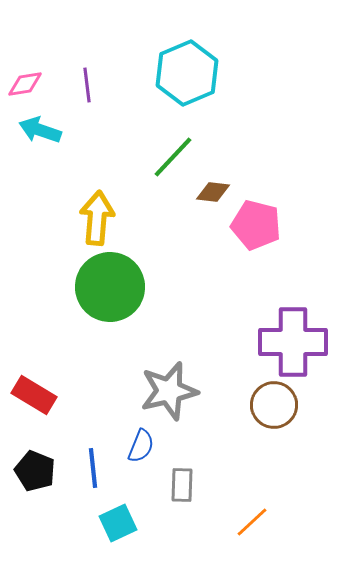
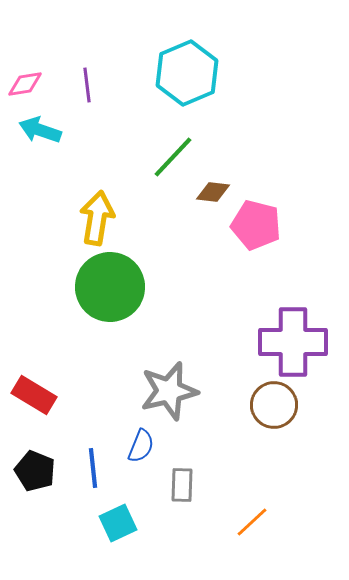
yellow arrow: rotated 4 degrees clockwise
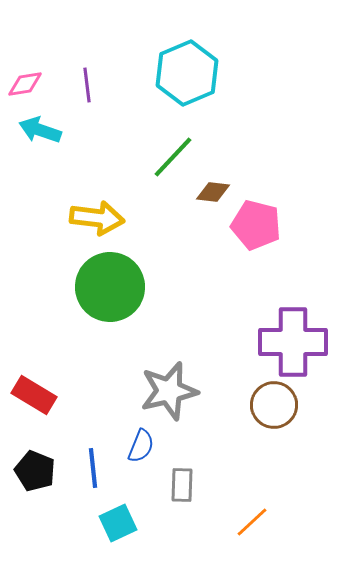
yellow arrow: rotated 88 degrees clockwise
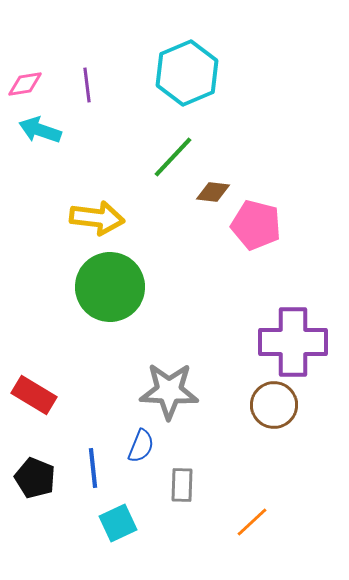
gray star: rotated 16 degrees clockwise
black pentagon: moved 7 px down
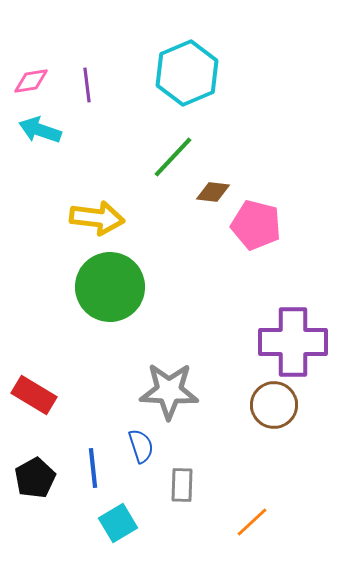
pink diamond: moved 6 px right, 3 px up
blue semicircle: rotated 40 degrees counterclockwise
black pentagon: rotated 21 degrees clockwise
cyan square: rotated 6 degrees counterclockwise
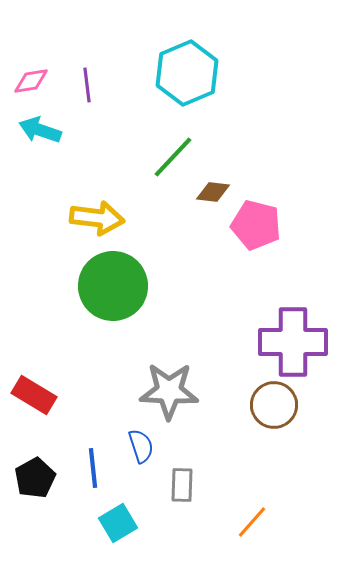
green circle: moved 3 px right, 1 px up
orange line: rotated 6 degrees counterclockwise
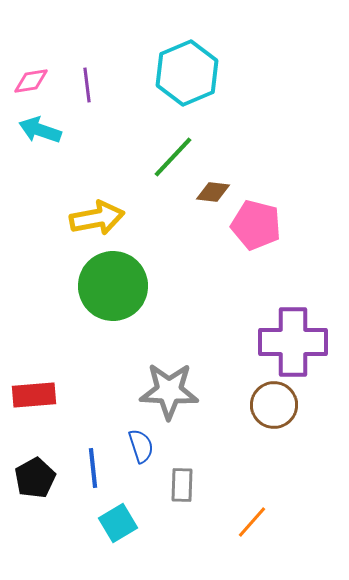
yellow arrow: rotated 18 degrees counterclockwise
red rectangle: rotated 36 degrees counterclockwise
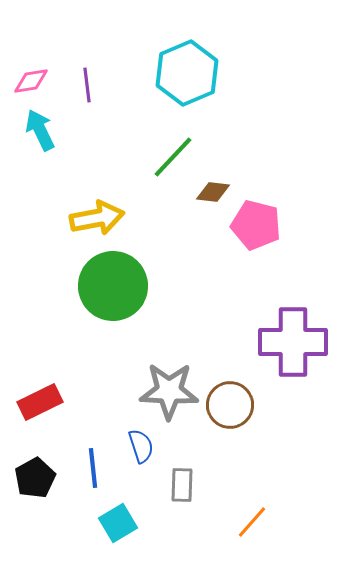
cyan arrow: rotated 45 degrees clockwise
red rectangle: moved 6 px right, 7 px down; rotated 21 degrees counterclockwise
brown circle: moved 44 px left
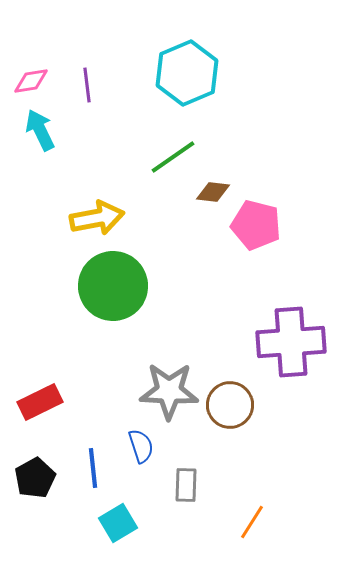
green line: rotated 12 degrees clockwise
purple cross: moved 2 px left; rotated 4 degrees counterclockwise
gray rectangle: moved 4 px right
orange line: rotated 9 degrees counterclockwise
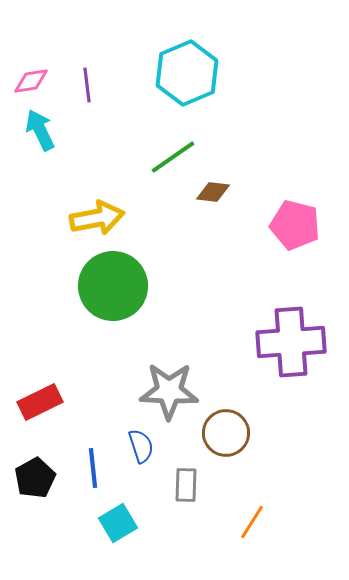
pink pentagon: moved 39 px right
brown circle: moved 4 px left, 28 px down
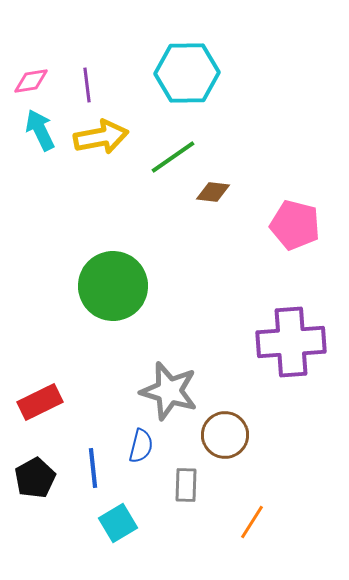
cyan hexagon: rotated 22 degrees clockwise
yellow arrow: moved 4 px right, 81 px up
gray star: rotated 14 degrees clockwise
brown circle: moved 1 px left, 2 px down
blue semicircle: rotated 32 degrees clockwise
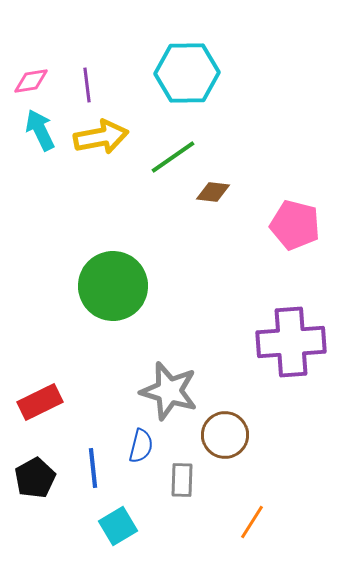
gray rectangle: moved 4 px left, 5 px up
cyan square: moved 3 px down
